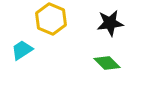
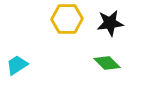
yellow hexagon: moved 16 px right; rotated 24 degrees counterclockwise
cyan trapezoid: moved 5 px left, 15 px down
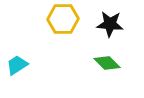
yellow hexagon: moved 4 px left
black star: moved 1 px down; rotated 12 degrees clockwise
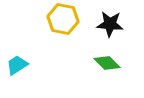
yellow hexagon: rotated 12 degrees clockwise
